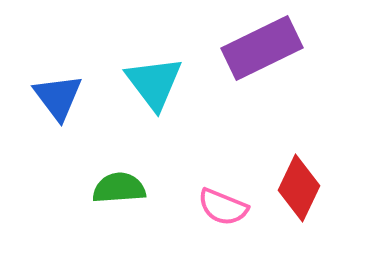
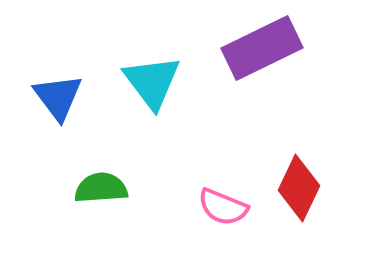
cyan triangle: moved 2 px left, 1 px up
green semicircle: moved 18 px left
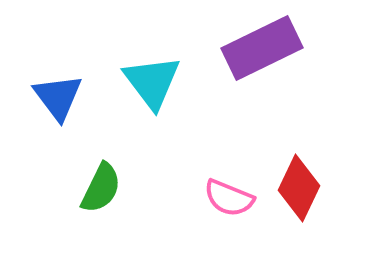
green semicircle: rotated 120 degrees clockwise
pink semicircle: moved 6 px right, 9 px up
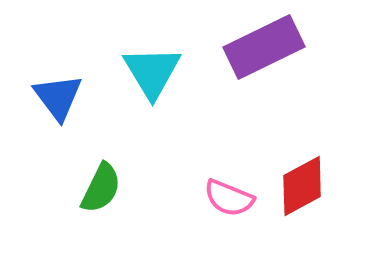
purple rectangle: moved 2 px right, 1 px up
cyan triangle: moved 10 px up; rotated 6 degrees clockwise
red diamond: moved 3 px right, 2 px up; rotated 36 degrees clockwise
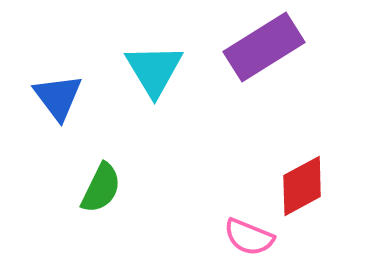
purple rectangle: rotated 6 degrees counterclockwise
cyan triangle: moved 2 px right, 2 px up
pink semicircle: moved 20 px right, 39 px down
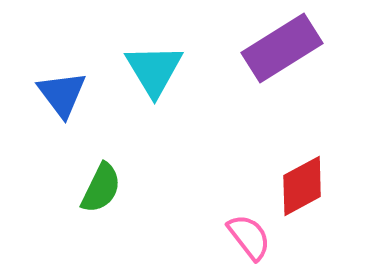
purple rectangle: moved 18 px right, 1 px down
blue triangle: moved 4 px right, 3 px up
pink semicircle: rotated 150 degrees counterclockwise
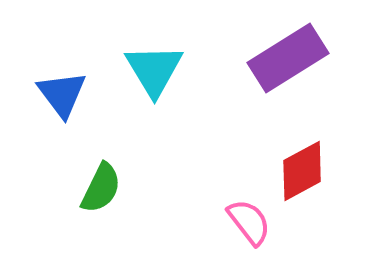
purple rectangle: moved 6 px right, 10 px down
red diamond: moved 15 px up
pink semicircle: moved 15 px up
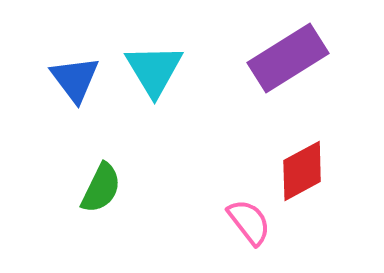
blue triangle: moved 13 px right, 15 px up
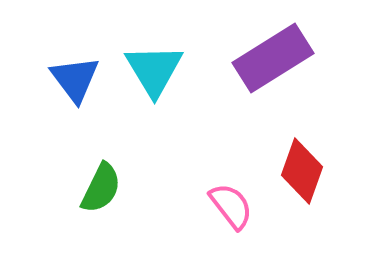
purple rectangle: moved 15 px left
red diamond: rotated 42 degrees counterclockwise
pink semicircle: moved 18 px left, 16 px up
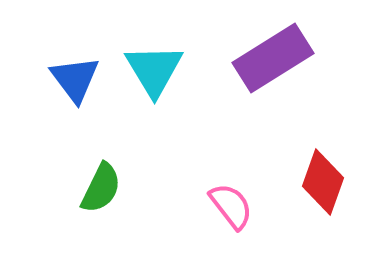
red diamond: moved 21 px right, 11 px down
